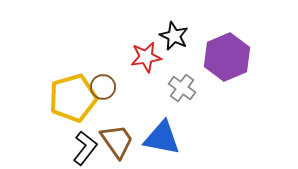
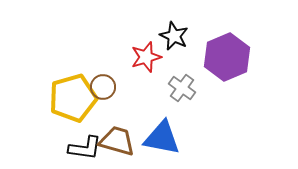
red star: rotated 8 degrees counterclockwise
brown trapezoid: rotated 39 degrees counterclockwise
black L-shape: rotated 60 degrees clockwise
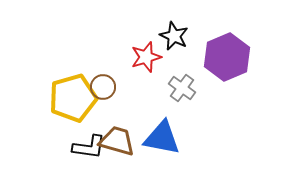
black L-shape: moved 4 px right, 1 px up
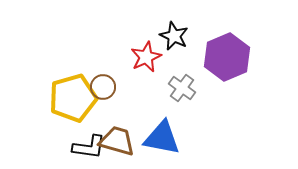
red star: rotated 8 degrees counterclockwise
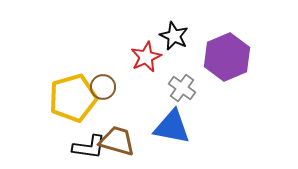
blue triangle: moved 10 px right, 11 px up
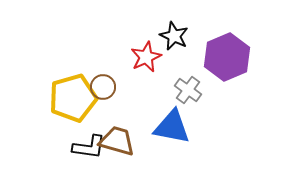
gray cross: moved 6 px right, 2 px down
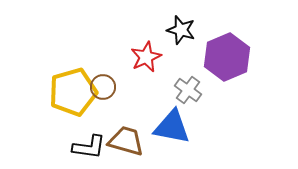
black star: moved 7 px right, 6 px up; rotated 8 degrees counterclockwise
yellow pentagon: moved 6 px up
brown trapezoid: moved 9 px right
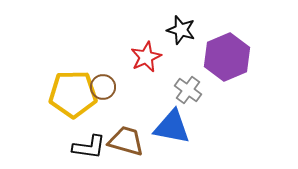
yellow pentagon: moved 2 px down; rotated 15 degrees clockwise
